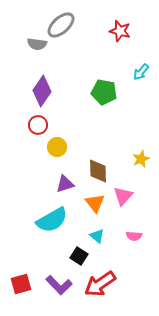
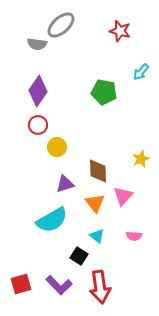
purple diamond: moved 4 px left
red arrow: moved 3 px down; rotated 64 degrees counterclockwise
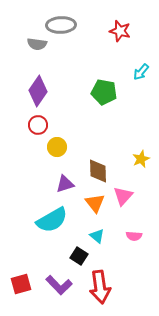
gray ellipse: rotated 40 degrees clockwise
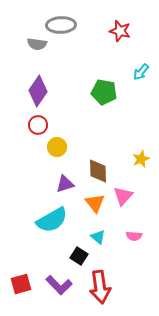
cyan triangle: moved 1 px right, 1 px down
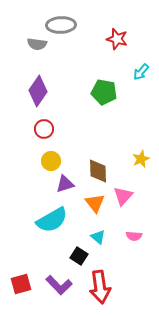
red star: moved 3 px left, 8 px down
red circle: moved 6 px right, 4 px down
yellow circle: moved 6 px left, 14 px down
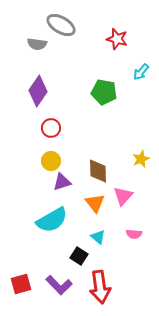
gray ellipse: rotated 32 degrees clockwise
red circle: moved 7 px right, 1 px up
purple triangle: moved 3 px left, 2 px up
pink semicircle: moved 2 px up
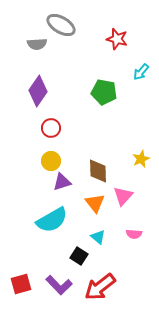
gray semicircle: rotated 12 degrees counterclockwise
red arrow: rotated 60 degrees clockwise
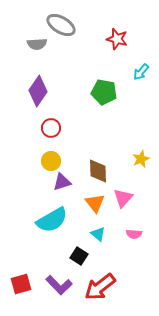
pink triangle: moved 2 px down
cyan triangle: moved 3 px up
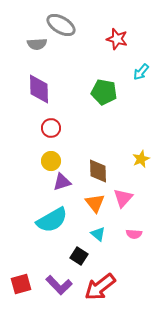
purple diamond: moved 1 px right, 2 px up; rotated 36 degrees counterclockwise
